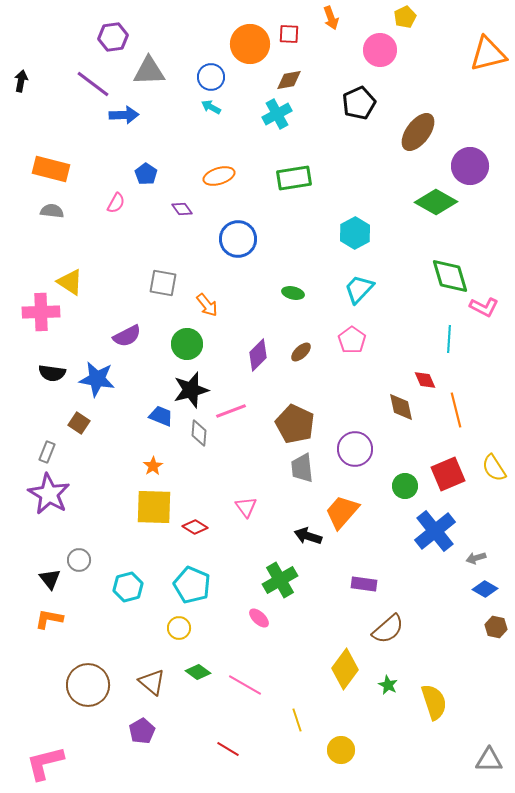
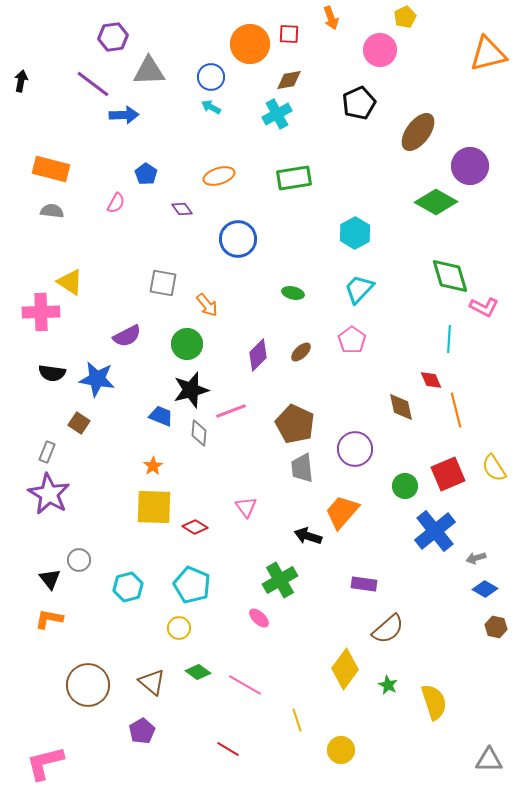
red diamond at (425, 380): moved 6 px right
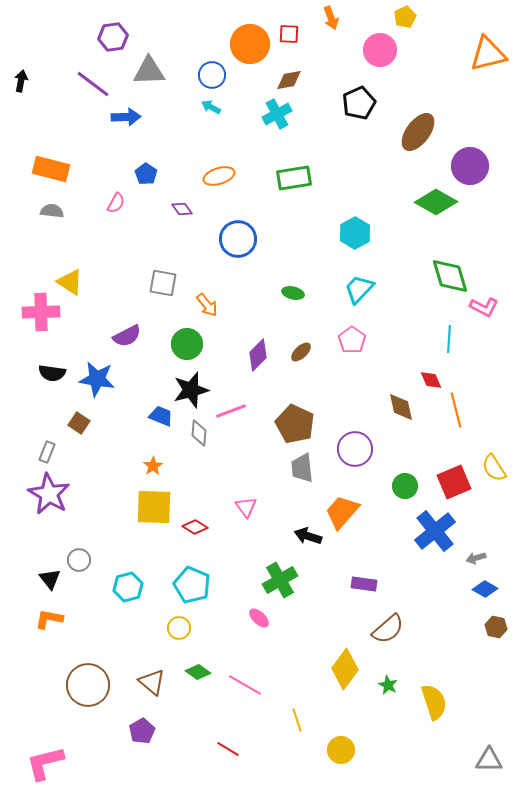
blue circle at (211, 77): moved 1 px right, 2 px up
blue arrow at (124, 115): moved 2 px right, 2 px down
red square at (448, 474): moved 6 px right, 8 px down
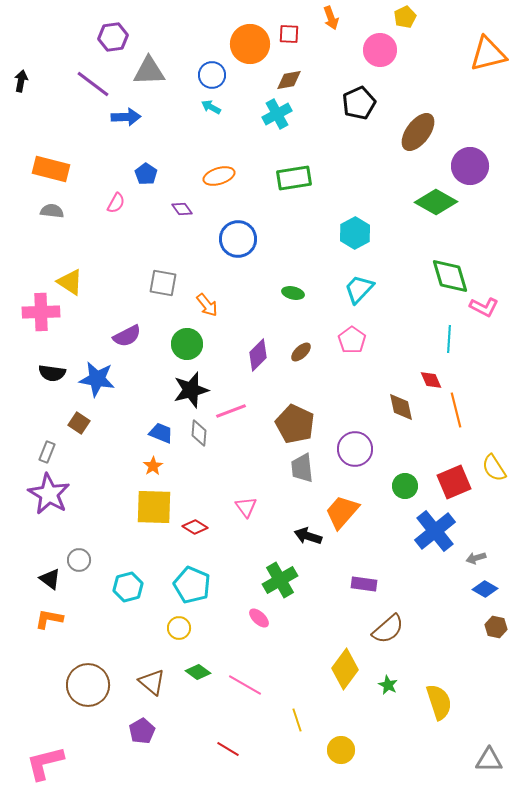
blue trapezoid at (161, 416): moved 17 px down
black triangle at (50, 579): rotated 15 degrees counterclockwise
yellow semicircle at (434, 702): moved 5 px right
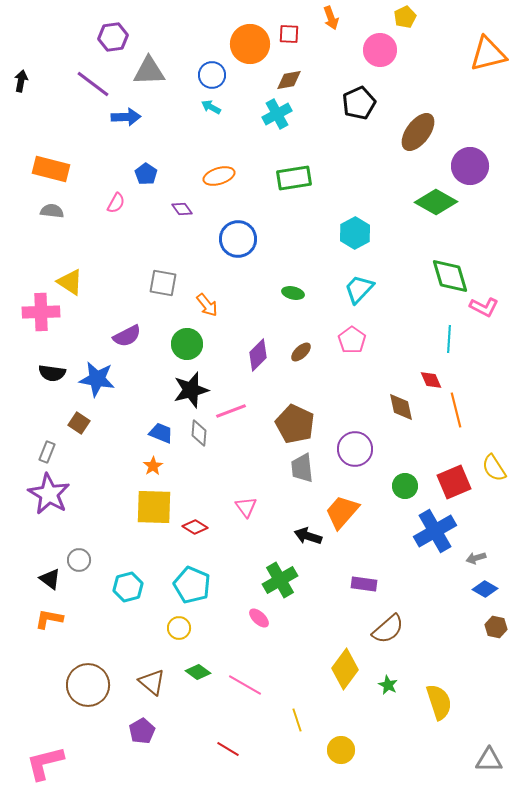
blue cross at (435, 531): rotated 9 degrees clockwise
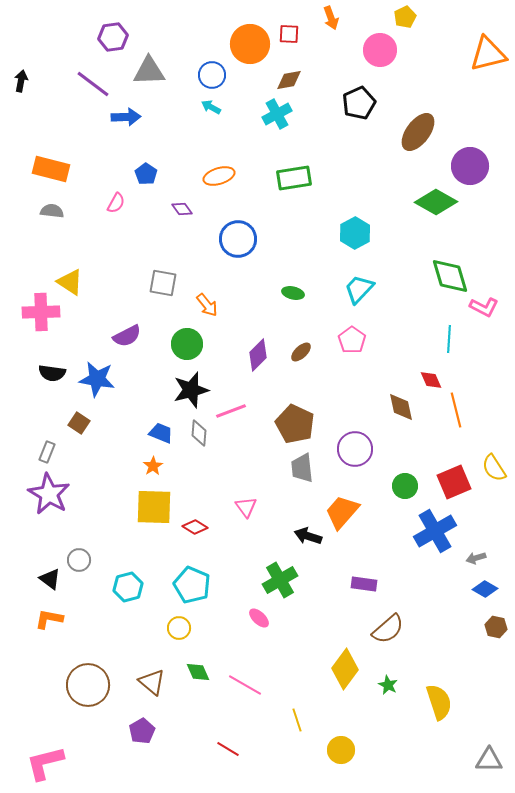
green diamond at (198, 672): rotated 30 degrees clockwise
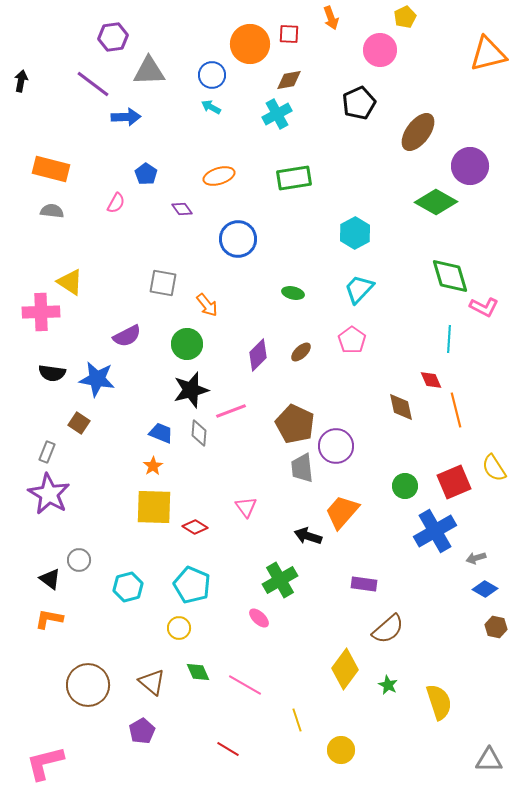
purple circle at (355, 449): moved 19 px left, 3 px up
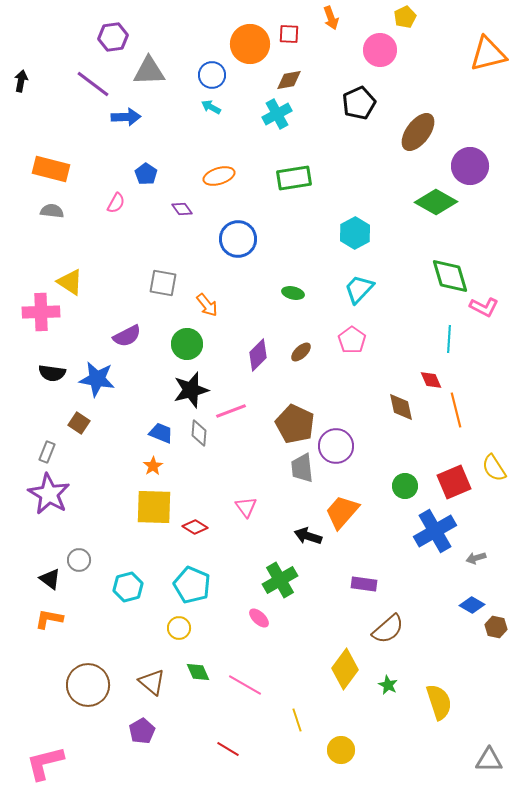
blue diamond at (485, 589): moved 13 px left, 16 px down
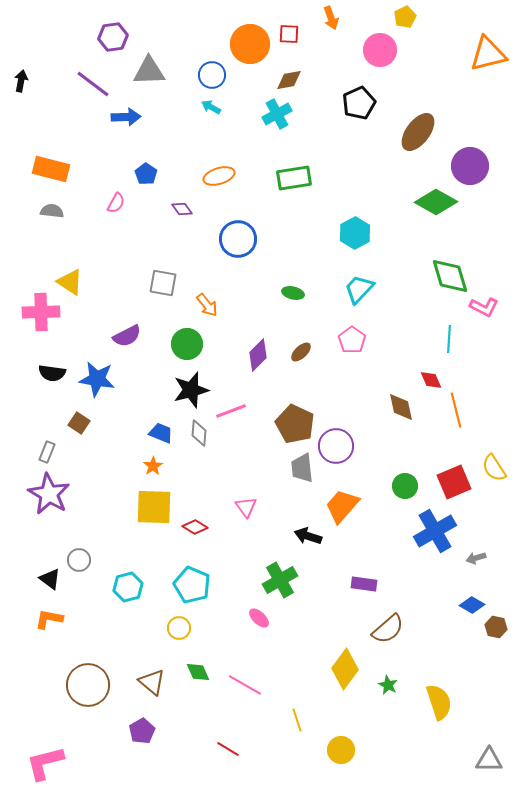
orange trapezoid at (342, 512): moved 6 px up
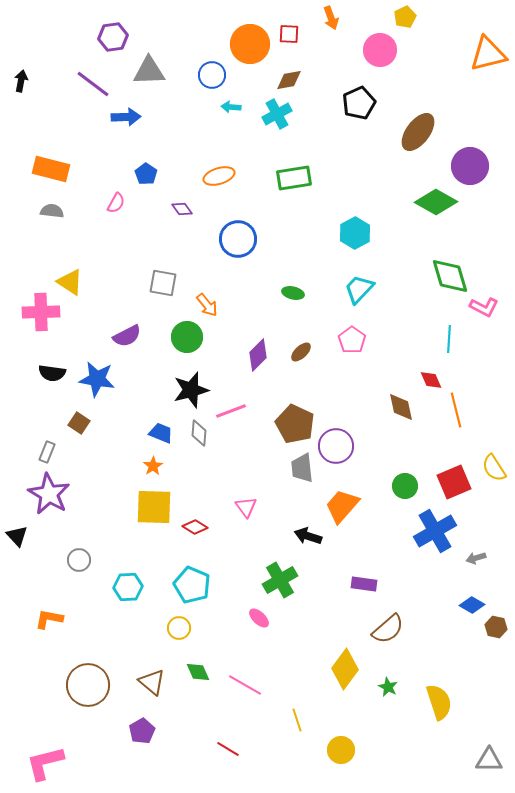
cyan arrow at (211, 107): moved 20 px right; rotated 24 degrees counterclockwise
green circle at (187, 344): moved 7 px up
black triangle at (50, 579): moved 33 px left, 43 px up; rotated 10 degrees clockwise
cyan hexagon at (128, 587): rotated 12 degrees clockwise
green star at (388, 685): moved 2 px down
